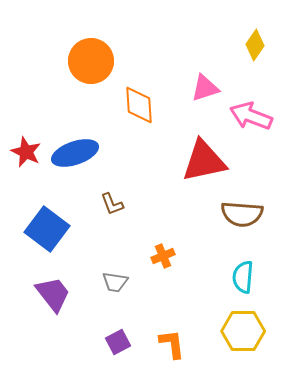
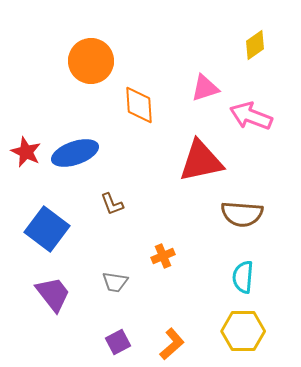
yellow diamond: rotated 20 degrees clockwise
red triangle: moved 3 px left
orange L-shape: rotated 56 degrees clockwise
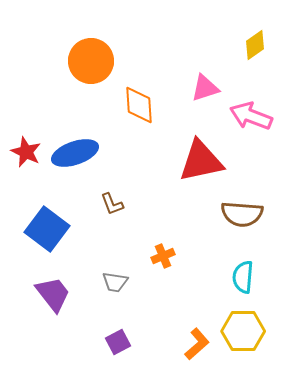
orange L-shape: moved 25 px right
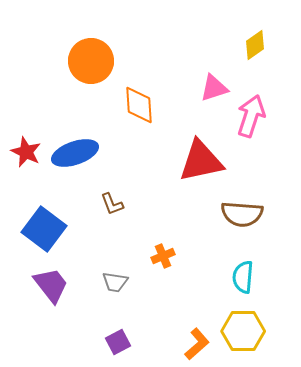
pink triangle: moved 9 px right
pink arrow: rotated 87 degrees clockwise
blue square: moved 3 px left
purple trapezoid: moved 2 px left, 9 px up
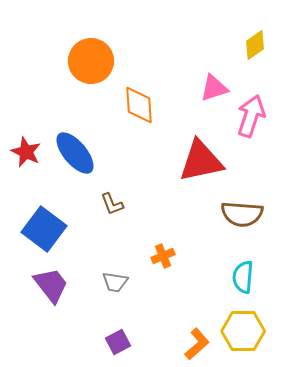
blue ellipse: rotated 69 degrees clockwise
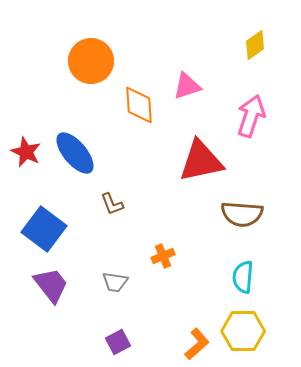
pink triangle: moved 27 px left, 2 px up
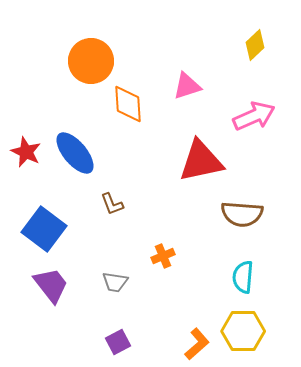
yellow diamond: rotated 8 degrees counterclockwise
orange diamond: moved 11 px left, 1 px up
pink arrow: moved 3 px right; rotated 48 degrees clockwise
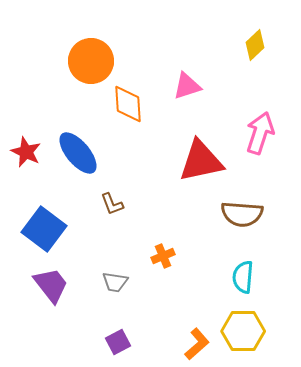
pink arrow: moved 6 px right, 17 px down; rotated 48 degrees counterclockwise
blue ellipse: moved 3 px right
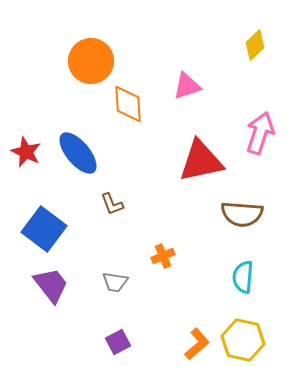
yellow hexagon: moved 9 px down; rotated 12 degrees clockwise
